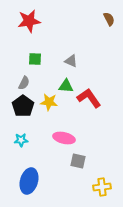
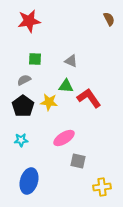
gray semicircle: moved 3 px up; rotated 144 degrees counterclockwise
pink ellipse: rotated 45 degrees counterclockwise
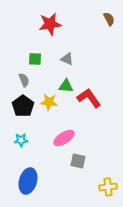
red star: moved 21 px right, 3 px down
gray triangle: moved 4 px left, 2 px up
gray semicircle: rotated 96 degrees clockwise
blue ellipse: moved 1 px left
yellow cross: moved 6 px right
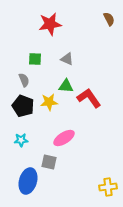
yellow star: rotated 12 degrees counterclockwise
black pentagon: rotated 15 degrees counterclockwise
gray square: moved 29 px left, 1 px down
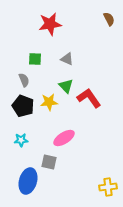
green triangle: rotated 42 degrees clockwise
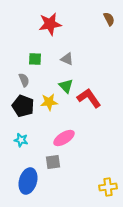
cyan star: rotated 16 degrees clockwise
gray square: moved 4 px right; rotated 21 degrees counterclockwise
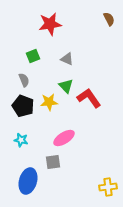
green square: moved 2 px left, 3 px up; rotated 24 degrees counterclockwise
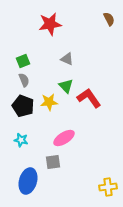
green square: moved 10 px left, 5 px down
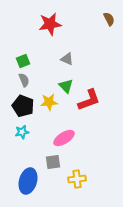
red L-shape: moved 2 px down; rotated 105 degrees clockwise
cyan star: moved 1 px right, 8 px up; rotated 24 degrees counterclockwise
yellow cross: moved 31 px left, 8 px up
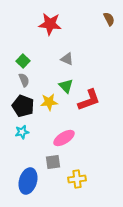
red star: rotated 15 degrees clockwise
green square: rotated 24 degrees counterclockwise
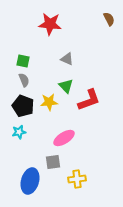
green square: rotated 32 degrees counterclockwise
cyan star: moved 3 px left
blue ellipse: moved 2 px right
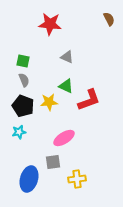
gray triangle: moved 2 px up
green triangle: rotated 21 degrees counterclockwise
blue ellipse: moved 1 px left, 2 px up
